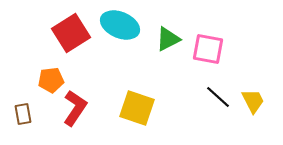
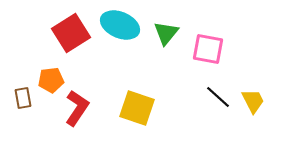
green triangle: moved 2 px left, 6 px up; rotated 24 degrees counterclockwise
red L-shape: moved 2 px right
brown rectangle: moved 16 px up
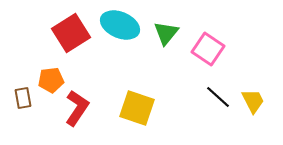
pink square: rotated 24 degrees clockwise
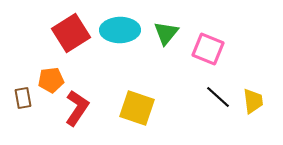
cyan ellipse: moved 5 px down; rotated 24 degrees counterclockwise
pink square: rotated 12 degrees counterclockwise
yellow trapezoid: rotated 20 degrees clockwise
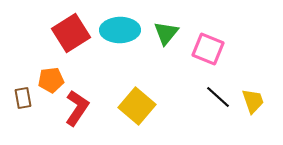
yellow trapezoid: rotated 12 degrees counterclockwise
yellow square: moved 2 px up; rotated 21 degrees clockwise
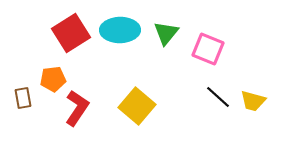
orange pentagon: moved 2 px right, 1 px up
yellow trapezoid: rotated 124 degrees clockwise
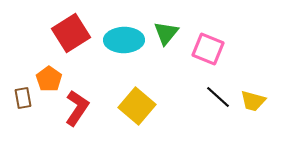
cyan ellipse: moved 4 px right, 10 px down
orange pentagon: moved 4 px left; rotated 30 degrees counterclockwise
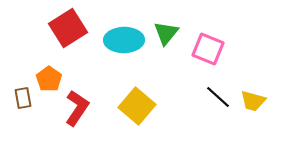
red square: moved 3 px left, 5 px up
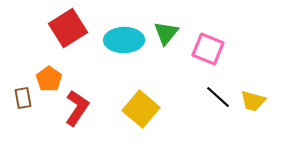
yellow square: moved 4 px right, 3 px down
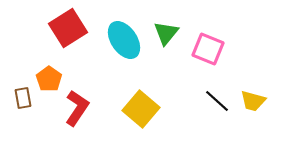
cyan ellipse: rotated 57 degrees clockwise
black line: moved 1 px left, 4 px down
